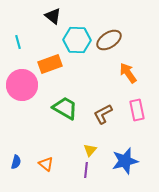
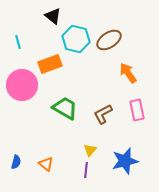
cyan hexagon: moved 1 px left, 1 px up; rotated 12 degrees clockwise
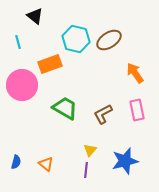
black triangle: moved 18 px left
orange arrow: moved 7 px right
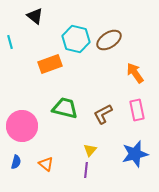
cyan line: moved 8 px left
pink circle: moved 41 px down
green trapezoid: rotated 16 degrees counterclockwise
blue star: moved 10 px right, 7 px up
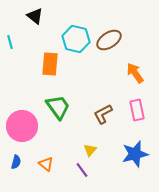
orange rectangle: rotated 65 degrees counterclockwise
green trapezoid: moved 7 px left, 1 px up; rotated 40 degrees clockwise
purple line: moved 4 px left; rotated 42 degrees counterclockwise
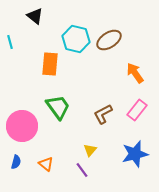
pink rectangle: rotated 50 degrees clockwise
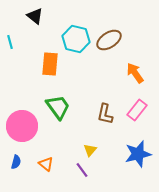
brown L-shape: moved 2 px right; rotated 50 degrees counterclockwise
blue star: moved 3 px right
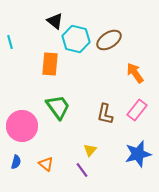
black triangle: moved 20 px right, 5 px down
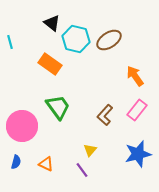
black triangle: moved 3 px left, 2 px down
orange rectangle: rotated 60 degrees counterclockwise
orange arrow: moved 3 px down
brown L-shape: moved 1 px down; rotated 30 degrees clockwise
orange triangle: rotated 14 degrees counterclockwise
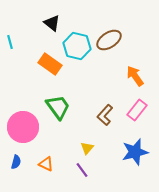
cyan hexagon: moved 1 px right, 7 px down
pink circle: moved 1 px right, 1 px down
yellow triangle: moved 3 px left, 2 px up
blue star: moved 3 px left, 2 px up
